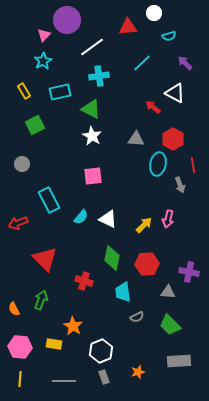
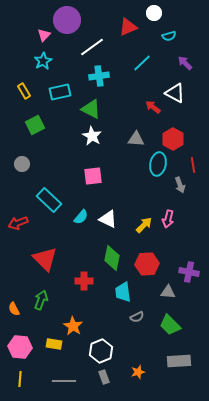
red triangle at (128, 27): rotated 18 degrees counterclockwise
cyan rectangle at (49, 200): rotated 20 degrees counterclockwise
red cross at (84, 281): rotated 18 degrees counterclockwise
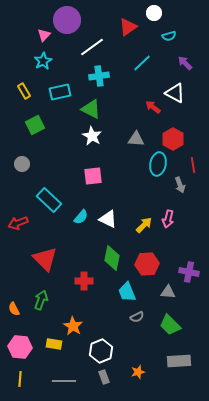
red triangle at (128, 27): rotated 12 degrees counterclockwise
cyan trapezoid at (123, 292): moved 4 px right; rotated 15 degrees counterclockwise
